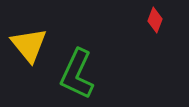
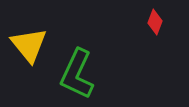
red diamond: moved 2 px down
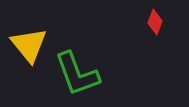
green L-shape: rotated 45 degrees counterclockwise
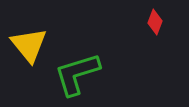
green L-shape: rotated 93 degrees clockwise
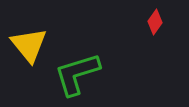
red diamond: rotated 15 degrees clockwise
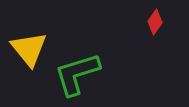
yellow triangle: moved 4 px down
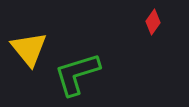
red diamond: moved 2 px left
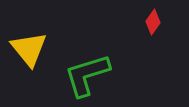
green L-shape: moved 10 px right, 1 px down
